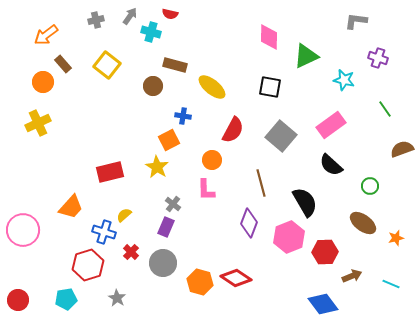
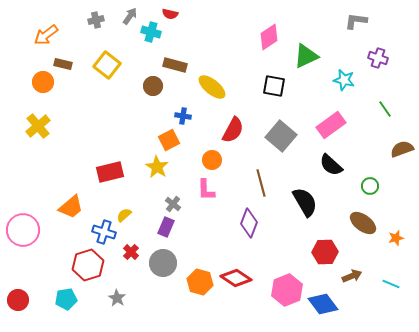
pink diamond at (269, 37): rotated 56 degrees clockwise
brown rectangle at (63, 64): rotated 36 degrees counterclockwise
black square at (270, 87): moved 4 px right, 1 px up
yellow cross at (38, 123): moved 3 px down; rotated 15 degrees counterclockwise
orange trapezoid at (71, 207): rotated 8 degrees clockwise
pink hexagon at (289, 237): moved 2 px left, 53 px down
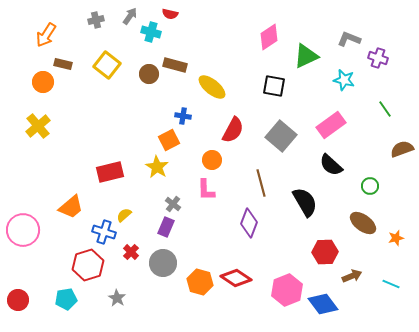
gray L-shape at (356, 21): moved 7 px left, 18 px down; rotated 15 degrees clockwise
orange arrow at (46, 35): rotated 20 degrees counterclockwise
brown circle at (153, 86): moved 4 px left, 12 px up
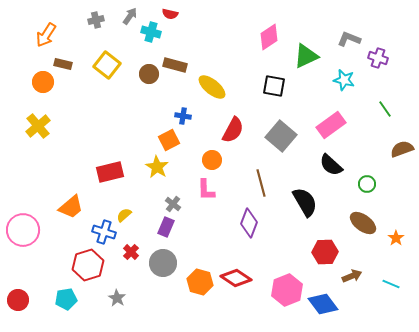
green circle at (370, 186): moved 3 px left, 2 px up
orange star at (396, 238): rotated 21 degrees counterclockwise
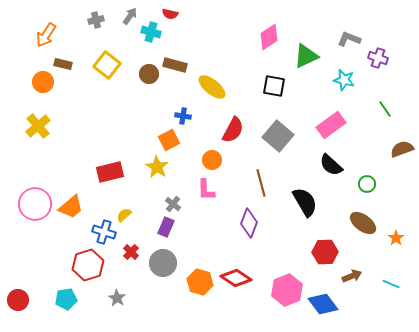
gray square at (281, 136): moved 3 px left
pink circle at (23, 230): moved 12 px right, 26 px up
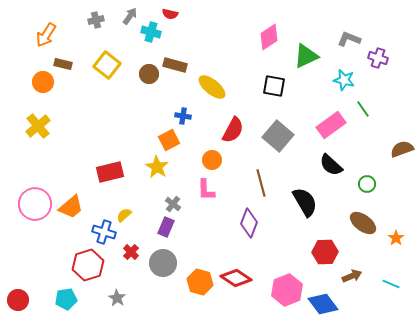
green line at (385, 109): moved 22 px left
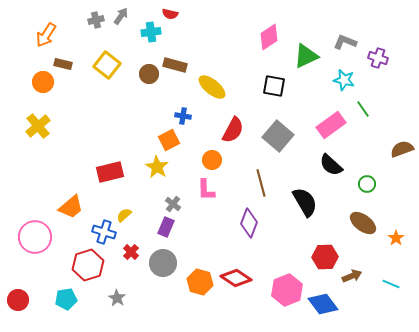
gray arrow at (130, 16): moved 9 px left
cyan cross at (151, 32): rotated 24 degrees counterclockwise
gray L-shape at (349, 39): moved 4 px left, 3 px down
pink circle at (35, 204): moved 33 px down
red hexagon at (325, 252): moved 5 px down
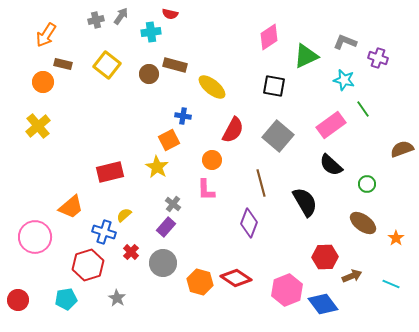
purple rectangle at (166, 227): rotated 18 degrees clockwise
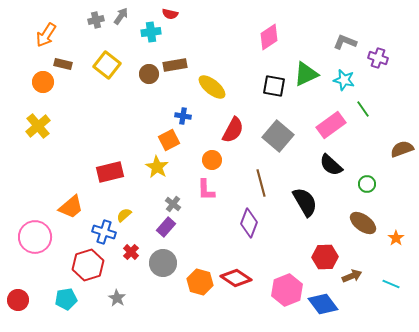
green triangle at (306, 56): moved 18 px down
brown rectangle at (175, 65): rotated 25 degrees counterclockwise
